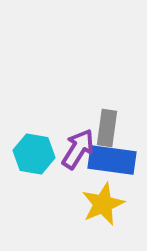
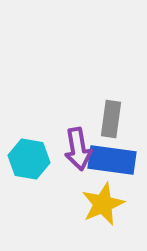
gray rectangle: moved 4 px right, 9 px up
purple arrow: rotated 138 degrees clockwise
cyan hexagon: moved 5 px left, 5 px down
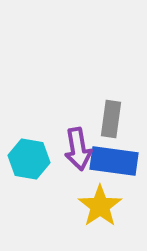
blue rectangle: moved 2 px right, 1 px down
yellow star: moved 3 px left, 2 px down; rotated 12 degrees counterclockwise
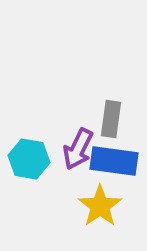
purple arrow: rotated 36 degrees clockwise
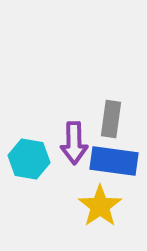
purple arrow: moved 4 px left, 6 px up; rotated 27 degrees counterclockwise
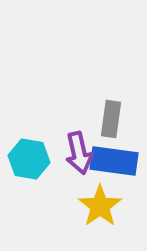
purple arrow: moved 5 px right, 10 px down; rotated 12 degrees counterclockwise
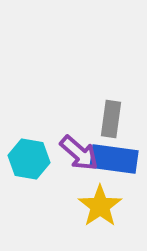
purple arrow: rotated 36 degrees counterclockwise
blue rectangle: moved 2 px up
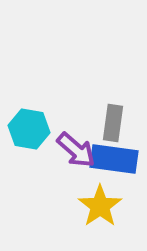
gray rectangle: moved 2 px right, 4 px down
purple arrow: moved 3 px left, 3 px up
cyan hexagon: moved 30 px up
